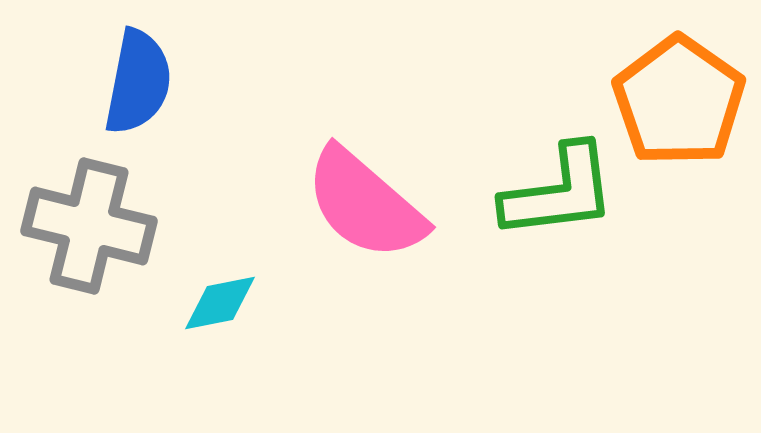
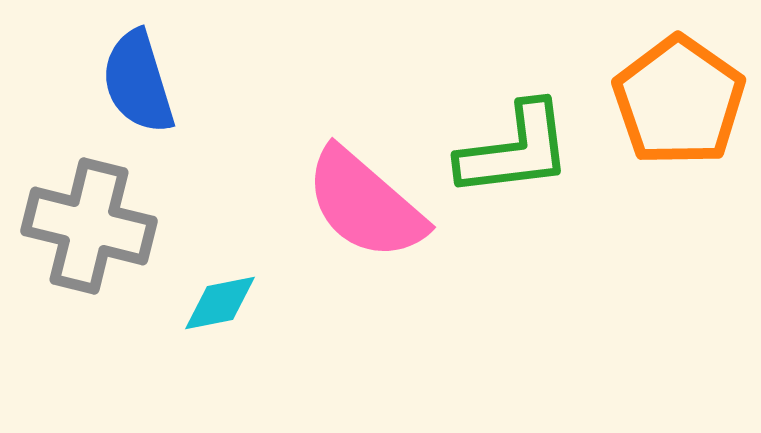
blue semicircle: rotated 152 degrees clockwise
green L-shape: moved 44 px left, 42 px up
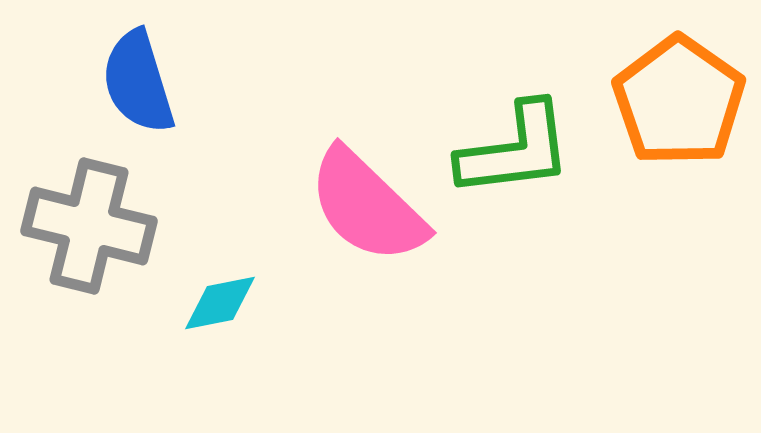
pink semicircle: moved 2 px right, 2 px down; rotated 3 degrees clockwise
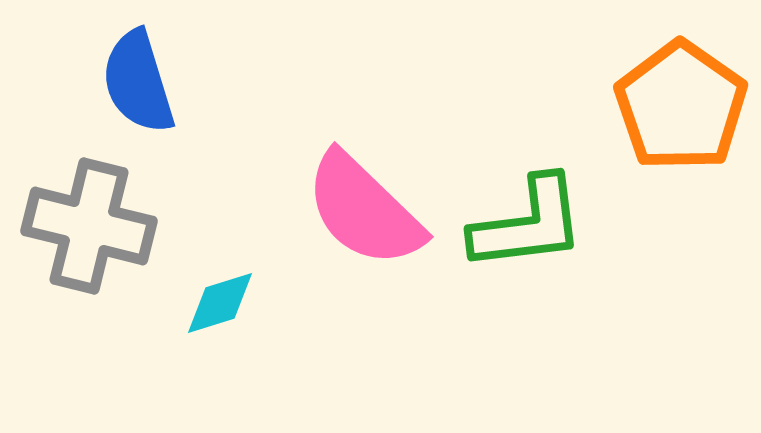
orange pentagon: moved 2 px right, 5 px down
green L-shape: moved 13 px right, 74 px down
pink semicircle: moved 3 px left, 4 px down
cyan diamond: rotated 6 degrees counterclockwise
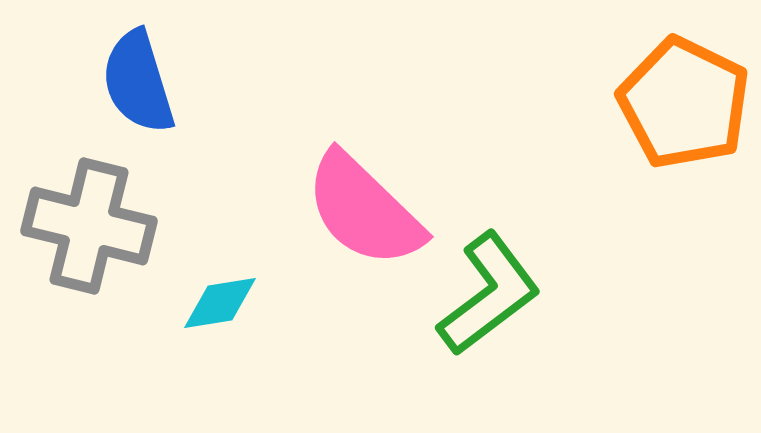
orange pentagon: moved 3 px right, 3 px up; rotated 9 degrees counterclockwise
green L-shape: moved 39 px left, 70 px down; rotated 30 degrees counterclockwise
cyan diamond: rotated 8 degrees clockwise
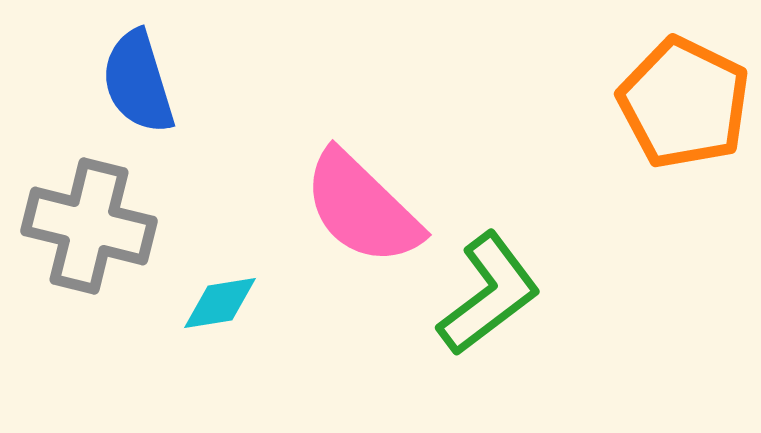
pink semicircle: moved 2 px left, 2 px up
